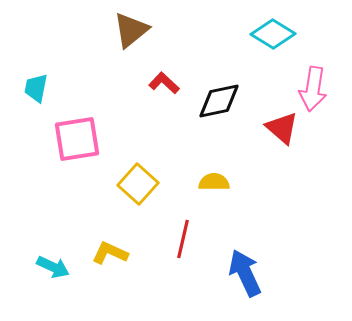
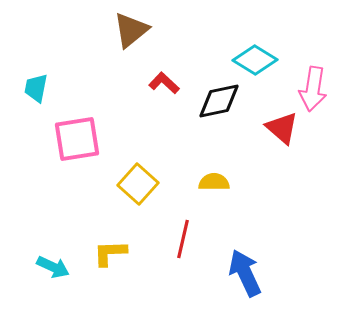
cyan diamond: moved 18 px left, 26 px down
yellow L-shape: rotated 27 degrees counterclockwise
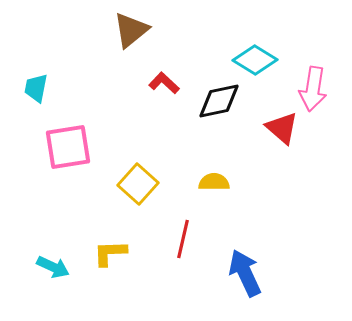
pink square: moved 9 px left, 8 px down
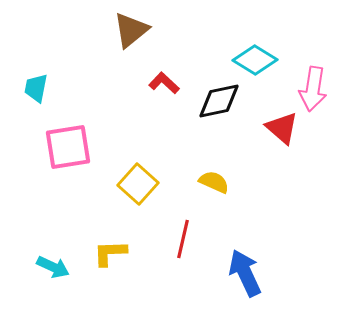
yellow semicircle: rotated 24 degrees clockwise
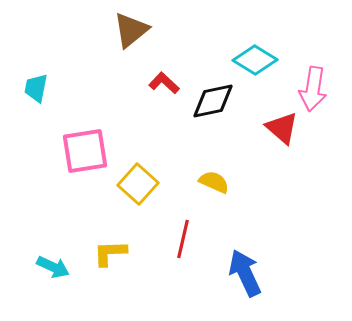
black diamond: moved 6 px left
pink square: moved 17 px right, 4 px down
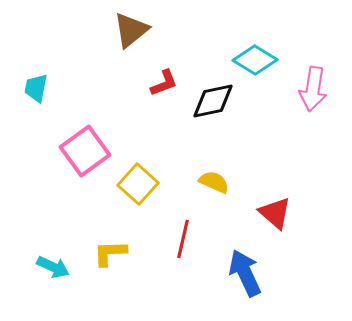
red L-shape: rotated 116 degrees clockwise
red triangle: moved 7 px left, 85 px down
pink square: rotated 27 degrees counterclockwise
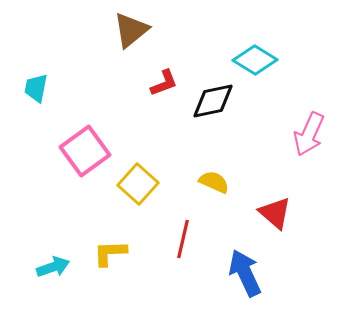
pink arrow: moved 4 px left, 45 px down; rotated 15 degrees clockwise
cyan arrow: rotated 44 degrees counterclockwise
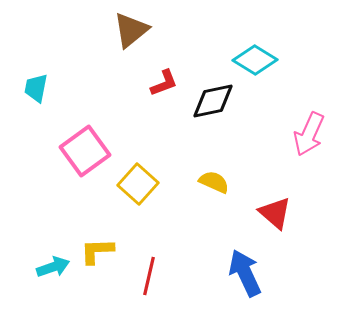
red line: moved 34 px left, 37 px down
yellow L-shape: moved 13 px left, 2 px up
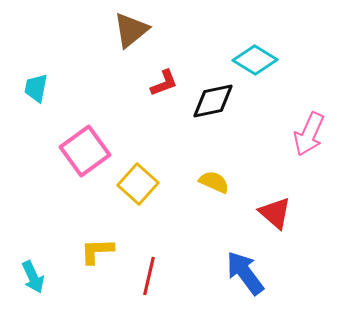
cyan arrow: moved 20 px left, 10 px down; rotated 84 degrees clockwise
blue arrow: rotated 12 degrees counterclockwise
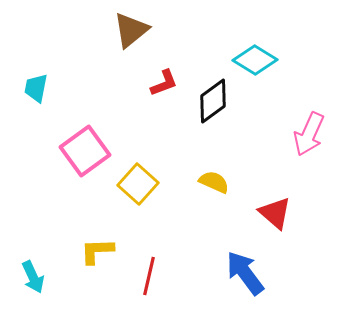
black diamond: rotated 24 degrees counterclockwise
